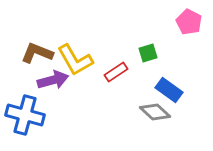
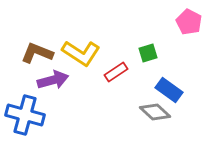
yellow L-shape: moved 6 px right, 7 px up; rotated 27 degrees counterclockwise
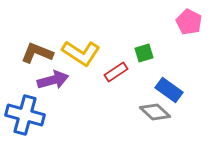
green square: moved 4 px left
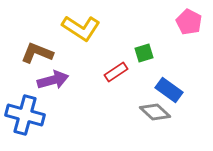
yellow L-shape: moved 25 px up
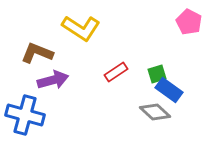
green square: moved 13 px right, 21 px down
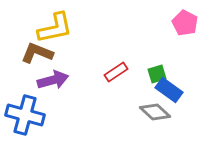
pink pentagon: moved 4 px left, 1 px down
yellow L-shape: moved 26 px left; rotated 45 degrees counterclockwise
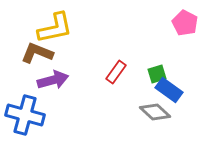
red rectangle: rotated 20 degrees counterclockwise
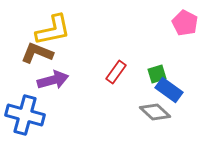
yellow L-shape: moved 2 px left, 2 px down
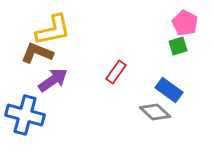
green square: moved 21 px right, 28 px up
purple arrow: rotated 20 degrees counterclockwise
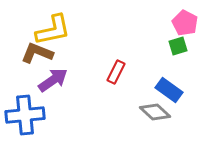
red rectangle: rotated 10 degrees counterclockwise
blue cross: rotated 21 degrees counterclockwise
